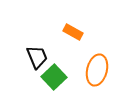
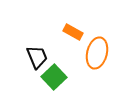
orange ellipse: moved 17 px up
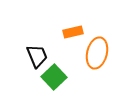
orange rectangle: rotated 42 degrees counterclockwise
black trapezoid: moved 1 px up
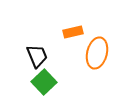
green square: moved 10 px left, 5 px down
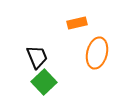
orange rectangle: moved 4 px right, 9 px up
black trapezoid: moved 1 px down
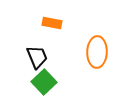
orange rectangle: moved 25 px left; rotated 24 degrees clockwise
orange ellipse: moved 1 px up; rotated 12 degrees counterclockwise
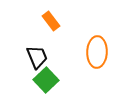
orange rectangle: moved 1 px left, 2 px up; rotated 42 degrees clockwise
green square: moved 2 px right, 2 px up
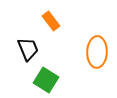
black trapezoid: moved 9 px left, 8 px up
green square: rotated 15 degrees counterclockwise
